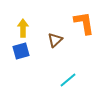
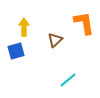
yellow arrow: moved 1 px right, 1 px up
blue square: moved 5 px left
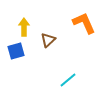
orange L-shape: rotated 15 degrees counterclockwise
brown triangle: moved 7 px left
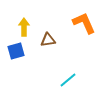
brown triangle: rotated 35 degrees clockwise
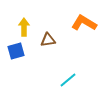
orange L-shape: rotated 35 degrees counterclockwise
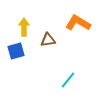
orange L-shape: moved 6 px left
cyan line: rotated 12 degrees counterclockwise
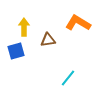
cyan line: moved 2 px up
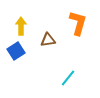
orange L-shape: rotated 75 degrees clockwise
yellow arrow: moved 3 px left, 1 px up
blue square: rotated 18 degrees counterclockwise
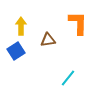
orange L-shape: rotated 15 degrees counterclockwise
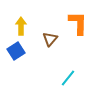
brown triangle: moved 2 px right, 1 px up; rotated 42 degrees counterclockwise
